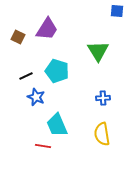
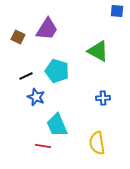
green triangle: rotated 30 degrees counterclockwise
yellow semicircle: moved 5 px left, 9 px down
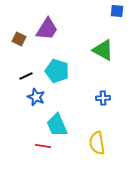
brown square: moved 1 px right, 2 px down
green triangle: moved 5 px right, 1 px up
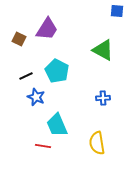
cyan pentagon: rotated 10 degrees clockwise
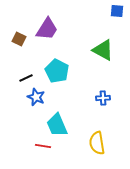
black line: moved 2 px down
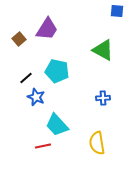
brown square: rotated 24 degrees clockwise
cyan pentagon: rotated 15 degrees counterclockwise
black line: rotated 16 degrees counterclockwise
cyan trapezoid: rotated 20 degrees counterclockwise
red line: rotated 21 degrees counterclockwise
